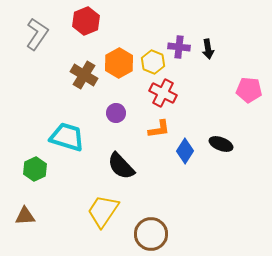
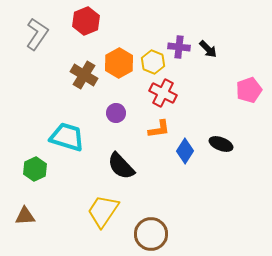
black arrow: rotated 36 degrees counterclockwise
pink pentagon: rotated 25 degrees counterclockwise
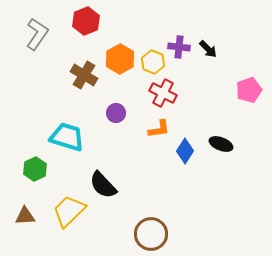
orange hexagon: moved 1 px right, 4 px up
black semicircle: moved 18 px left, 19 px down
yellow trapezoid: moved 34 px left; rotated 12 degrees clockwise
